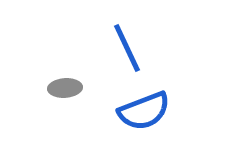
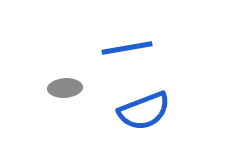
blue line: rotated 75 degrees counterclockwise
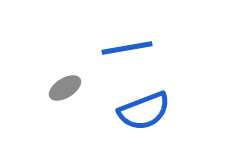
gray ellipse: rotated 28 degrees counterclockwise
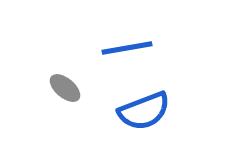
gray ellipse: rotated 72 degrees clockwise
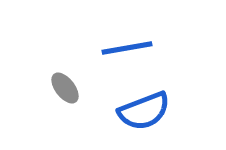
gray ellipse: rotated 12 degrees clockwise
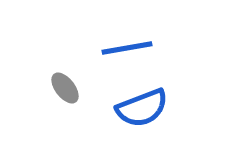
blue semicircle: moved 2 px left, 3 px up
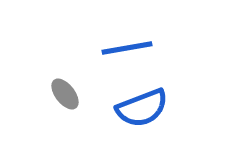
gray ellipse: moved 6 px down
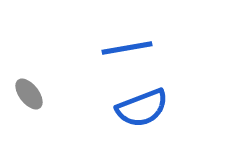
gray ellipse: moved 36 px left
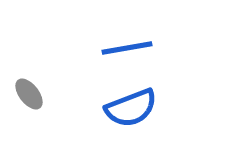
blue semicircle: moved 11 px left
